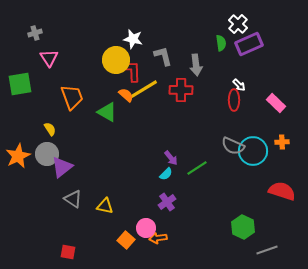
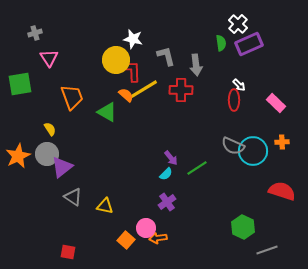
gray L-shape: moved 3 px right
gray triangle: moved 2 px up
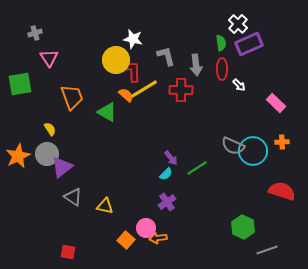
red ellipse: moved 12 px left, 31 px up
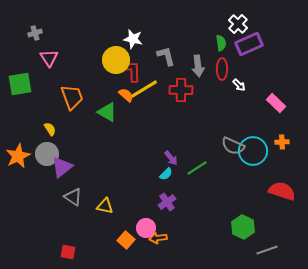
gray arrow: moved 2 px right, 1 px down
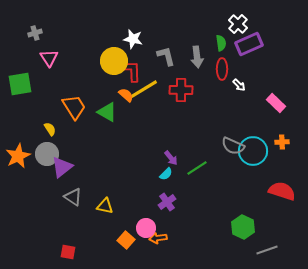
yellow circle: moved 2 px left, 1 px down
gray arrow: moved 1 px left, 9 px up
orange trapezoid: moved 2 px right, 10 px down; rotated 12 degrees counterclockwise
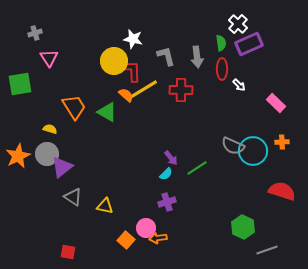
yellow semicircle: rotated 40 degrees counterclockwise
purple cross: rotated 18 degrees clockwise
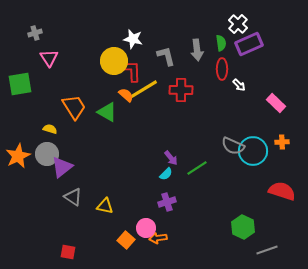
gray arrow: moved 7 px up
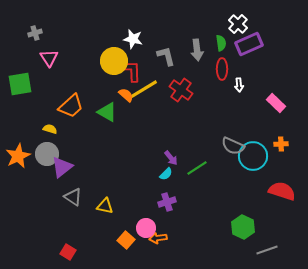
white arrow: rotated 40 degrees clockwise
red cross: rotated 35 degrees clockwise
orange trapezoid: moved 3 px left, 1 px up; rotated 80 degrees clockwise
orange cross: moved 1 px left, 2 px down
cyan circle: moved 5 px down
red square: rotated 21 degrees clockwise
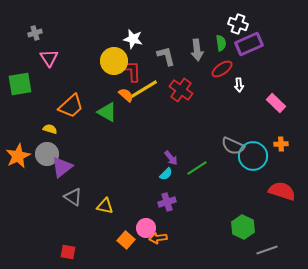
white cross: rotated 24 degrees counterclockwise
red ellipse: rotated 55 degrees clockwise
red square: rotated 21 degrees counterclockwise
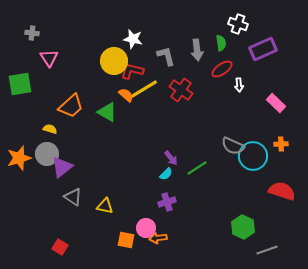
gray cross: moved 3 px left; rotated 24 degrees clockwise
purple rectangle: moved 14 px right, 5 px down
red L-shape: rotated 75 degrees counterclockwise
orange star: moved 1 px right, 2 px down; rotated 10 degrees clockwise
orange square: rotated 30 degrees counterclockwise
red square: moved 8 px left, 5 px up; rotated 21 degrees clockwise
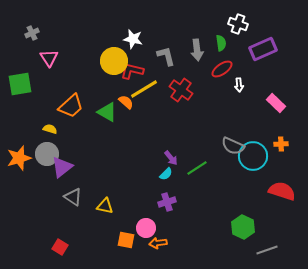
gray cross: rotated 32 degrees counterclockwise
orange semicircle: moved 7 px down
orange arrow: moved 5 px down
